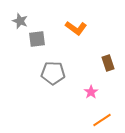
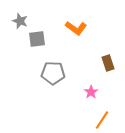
orange line: rotated 24 degrees counterclockwise
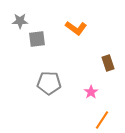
gray star: rotated 21 degrees counterclockwise
gray pentagon: moved 4 px left, 10 px down
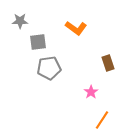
gray square: moved 1 px right, 3 px down
gray pentagon: moved 15 px up; rotated 10 degrees counterclockwise
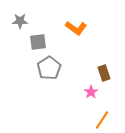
brown rectangle: moved 4 px left, 10 px down
gray pentagon: rotated 25 degrees counterclockwise
